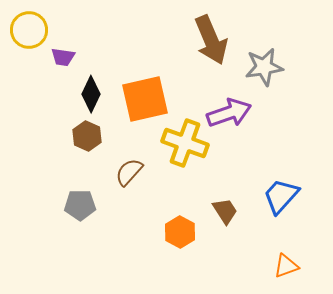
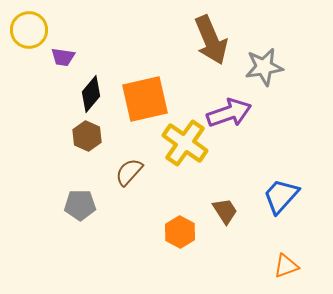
black diamond: rotated 15 degrees clockwise
yellow cross: rotated 15 degrees clockwise
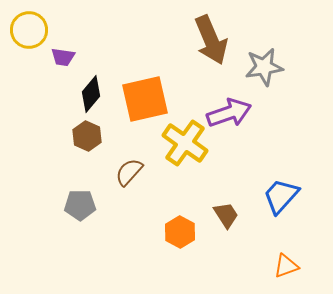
brown trapezoid: moved 1 px right, 4 px down
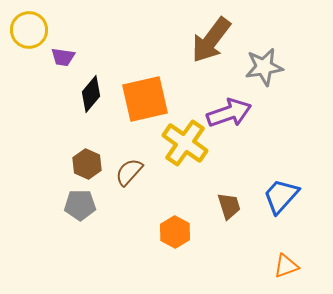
brown arrow: rotated 60 degrees clockwise
brown hexagon: moved 28 px down
brown trapezoid: moved 3 px right, 9 px up; rotated 16 degrees clockwise
orange hexagon: moved 5 px left
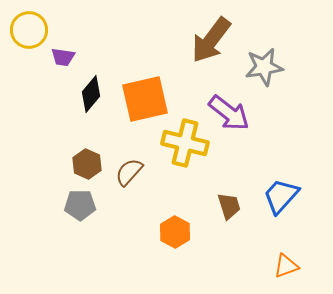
purple arrow: rotated 57 degrees clockwise
yellow cross: rotated 21 degrees counterclockwise
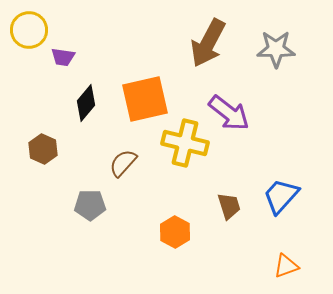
brown arrow: moved 3 px left, 3 px down; rotated 9 degrees counterclockwise
gray star: moved 12 px right, 18 px up; rotated 9 degrees clockwise
black diamond: moved 5 px left, 9 px down
brown hexagon: moved 44 px left, 15 px up
brown semicircle: moved 6 px left, 9 px up
gray pentagon: moved 10 px right
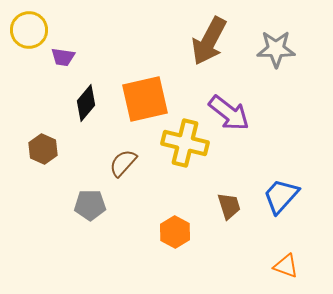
brown arrow: moved 1 px right, 2 px up
orange triangle: rotated 40 degrees clockwise
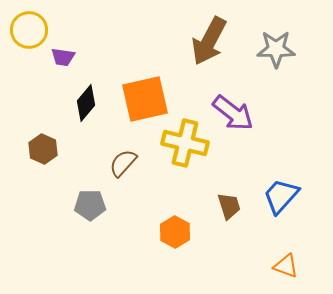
purple arrow: moved 4 px right
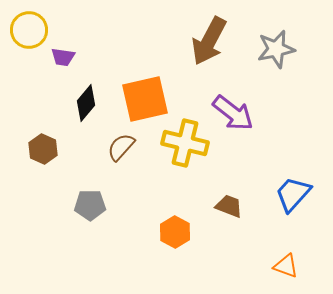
gray star: rotated 12 degrees counterclockwise
brown semicircle: moved 2 px left, 16 px up
blue trapezoid: moved 12 px right, 2 px up
brown trapezoid: rotated 52 degrees counterclockwise
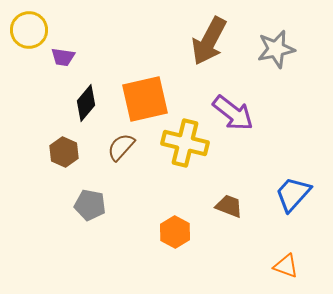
brown hexagon: moved 21 px right, 3 px down
gray pentagon: rotated 12 degrees clockwise
